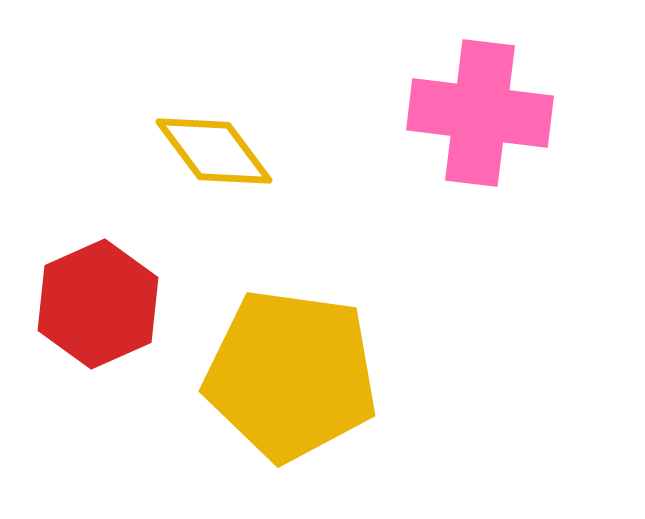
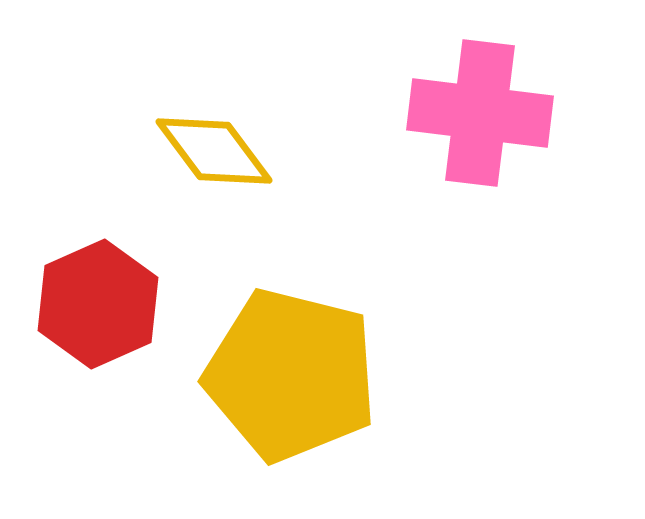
yellow pentagon: rotated 6 degrees clockwise
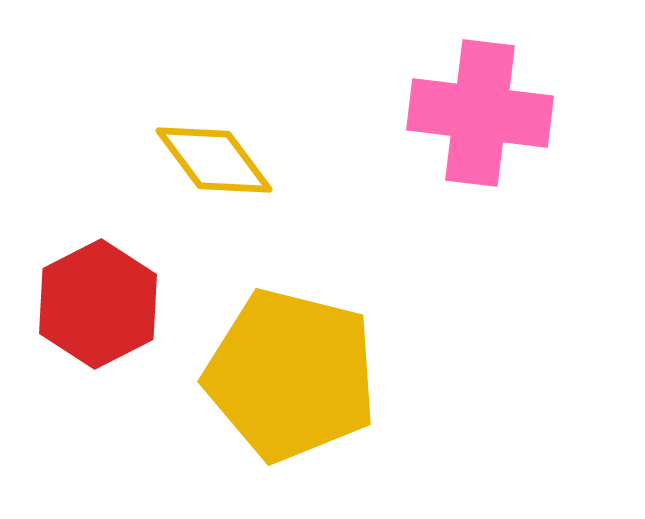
yellow diamond: moved 9 px down
red hexagon: rotated 3 degrees counterclockwise
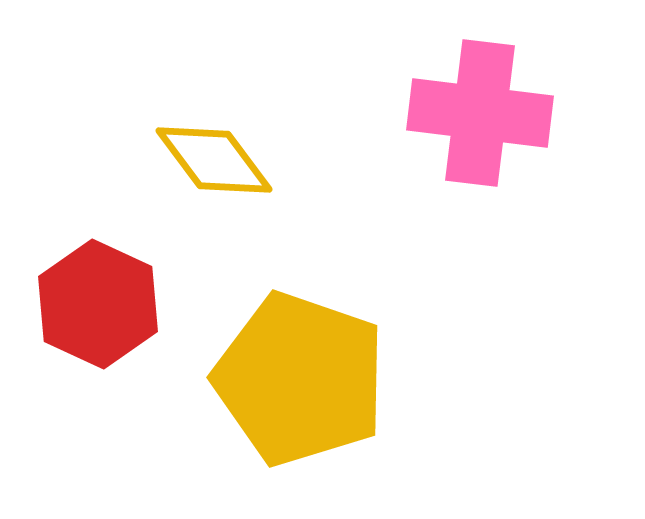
red hexagon: rotated 8 degrees counterclockwise
yellow pentagon: moved 9 px right, 4 px down; rotated 5 degrees clockwise
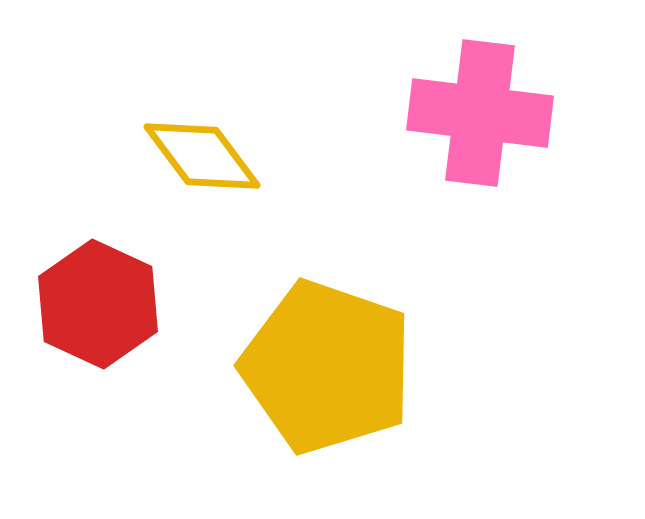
yellow diamond: moved 12 px left, 4 px up
yellow pentagon: moved 27 px right, 12 px up
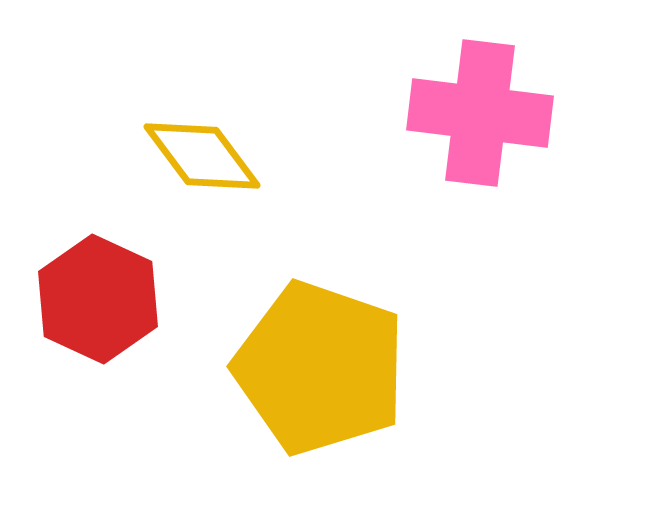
red hexagon: moved 5 px up
yellow pentagon: moved 7 px left, 1 px down
